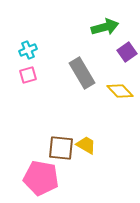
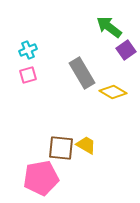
green arrow: moved 4 px right; rotated 128 degrees counterclockwise
purple square: moved 1 px left, 2 px up
yellow diamond: moved 7 px left, 1 px down; rotated 16 degrees counterclockwise
pink pentagon: rotated 20 degrees counterclockwise
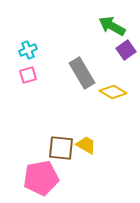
green arrow: moved 3 px right, 1 px up; rotated 8 degrees counterclockwise
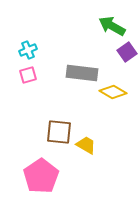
purple square: moved 1 px right, 2 px down
gray rectangle: rotated 52 degrees counterclockwise
brown square: moved 2 px left, 16 px up
pink pentagon: moved 2 px up; rotated 24 degrees counterclockwise
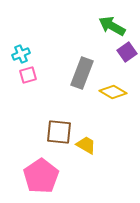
cyan cross: moved 7 px left, 4 px down
gray rectangle: rotated 76 degrees counterclockwise
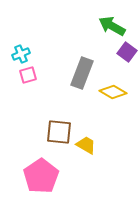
purple square: rotated 18 degrees counterclockwise
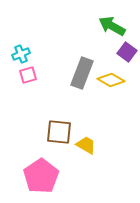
yellow diamond: moved 2 px left, 12 px up
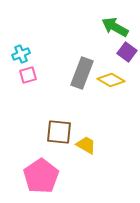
green arrow: moved 3 px right, 1 px down
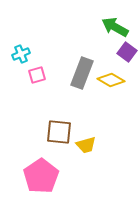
pink square: moved 9 px right
yellow trapezoid: rotated 135 degrees clockwise
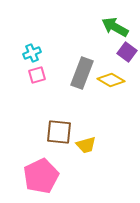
cyan cross: moved 11 px right, 1 px up
pink pentagon: rotated 8 degrees clockwise
